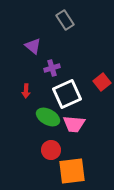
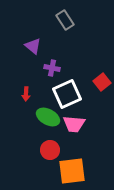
purple cross: rotated 28 degrees clockwise
red arrow: moved 3 px down
red circle: moved 1 px left
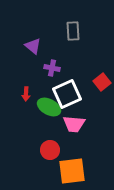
gray rectangle: moved 8 px right, 11 px down; rotated 30 degrees clockwise
green ellipse: moved 1 px right, 10 px up
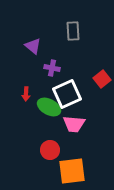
red square: moved 3 px up
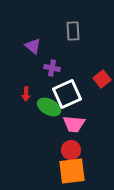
red circle: moved 21 px right
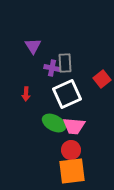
gray rectangle: moved 8 px left, 32 px down
purple triangle: rotated 18 degrees clockwise
green ellipse: moved 5 px right, 16 px down
pink trapezoid: moved 2 px down
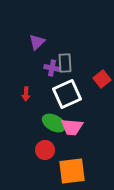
purple triangle: moved 4 px right, 4 px up; rotated 18 degrees clockwise
pink trapezoid: moved 2 px left, 1 px down
red circle: moved 26 px left
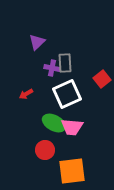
red arrow: rotated 56 degrees clockwise
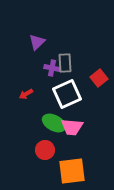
red square: moved 3 px left, 1 px up
